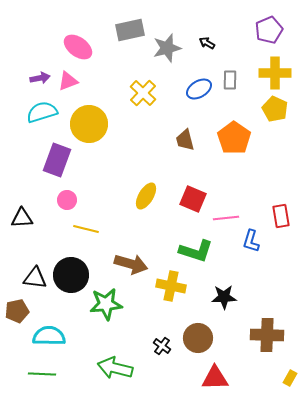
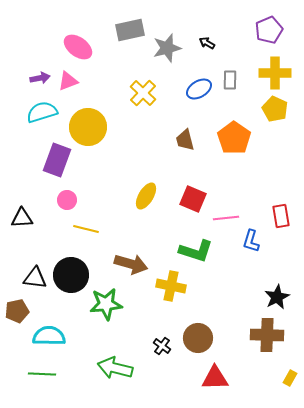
yellow circle at (89, 124): moved 1 px left, 3 px down
black star at (224, 297): moved 53 px right; rotated 25 degrees counterclockwise
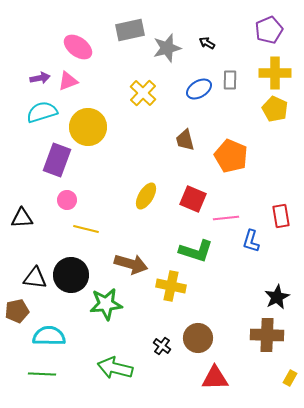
orange pentagon at (234, 138): moved 3 px left, 18 px down; rotated 12 degrees counterclockwise
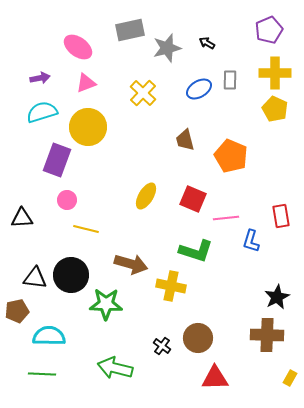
pink triangle at (68, 81): moved 18 px right, 2 px down
green star at (106, 304): rotated 8 degrees clockwise
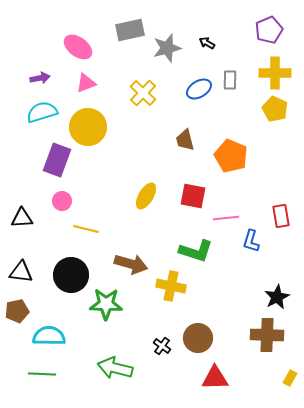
red square at (193, 199): moved 3 px up; rotated 12 degrees counterclockwise
pink circle at (67, 200): moved 5 px left, 1 px down
black triangle at (35, 278): moved 14 px left, 6 px up
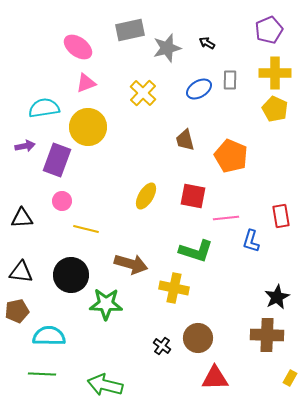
purple arrow at (40, 78): moved 15 px left, 68 px down
cyan semicircle at (42, 112): moved 2 px right, 4 px up; rotated 8 degrees clockwise
yellow cross at (171, 286): moved 3 px right, 2 px down
green arrow at (115, 368): moved 10 px left, 17 px down
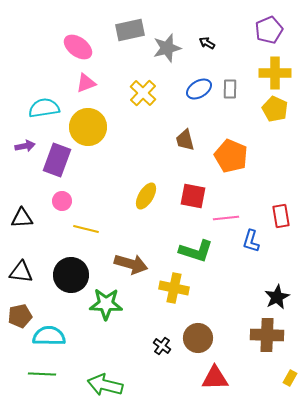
gray rectangle at (230, 80): moved 9 px down
brown pentagon at (17, 311): moved 3 px right, 5 px down
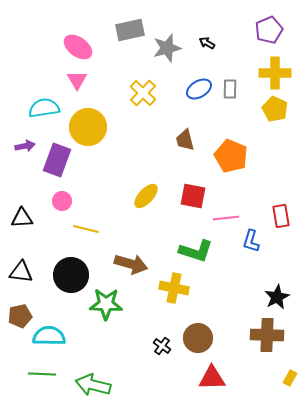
pink triangle at (86, 83): moved 9 px left, 3 px up; rotated 40 degrees counterclockwise
yellow ellipse at (146, 196): rotated 12 degrees clockwise
red triangle at (215, 378): moved 3 px left
green arrow at (105, 385): moved 12 px left
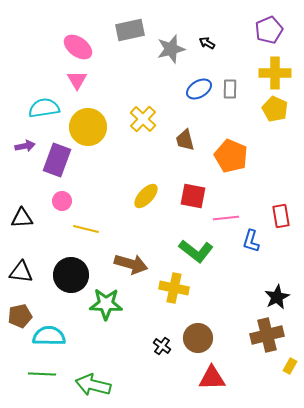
gray star at (167, 48): moved 4 px right, 1 px down
yellow cross at (143, 93): moved 26 px down
green L-shape at (196, 251): rotated 20 degrees clockwise
brown cross at (267, 335): rotated 16 degrees counterclockwise
yellow rectangle at (290, 378): moved 12 px up
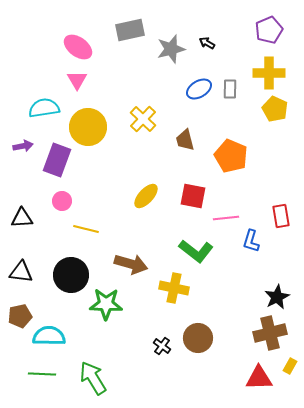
yellow cross at (275, 73): moved 6 px left
purple arrow at (25, 146): moved 2 px left
brown cross at (267, 335): moved 3 px right, 2 px up
red triangle at (212, 378): moved 47 px right
green arrow at (93, 385): moved 7 px up; rotated 44 degrees clockwise
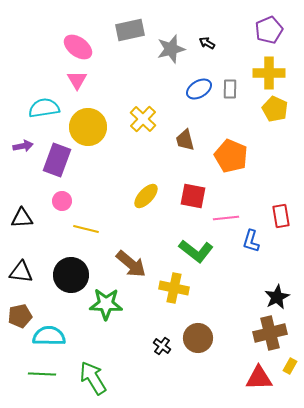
brown arrow at (131, 264): rotated 24 degrees clockwise
